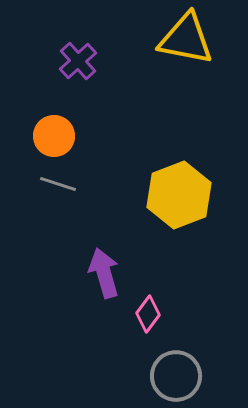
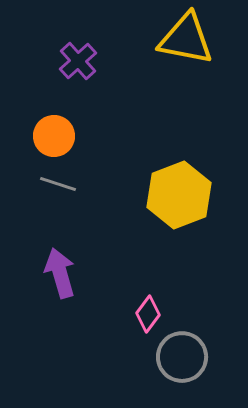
purple arrow: moved 44 px left
gray circle: moved 6 px right, 19 px up
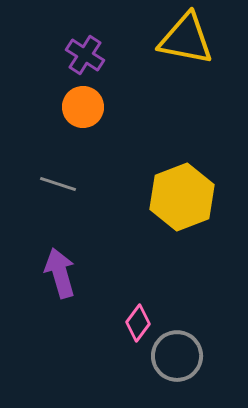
purple cross: moved 7 px right, 6 px up; rotated 15 degrees counterclockwise
orange circle: moved 29 px right, 29 px up
yellow hexagon: moved 3 px right, 2 px down
pink diamond: moved 10 px left, 9 px down
gray circle: moved 5 px left, 1 px up
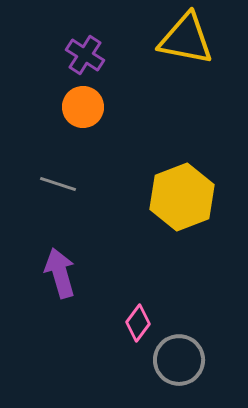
gray circle: moved 2 px right, 4 px down
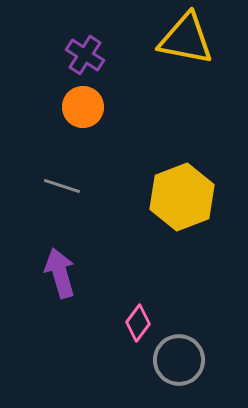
gray line: moved 4 px right, 2 px down
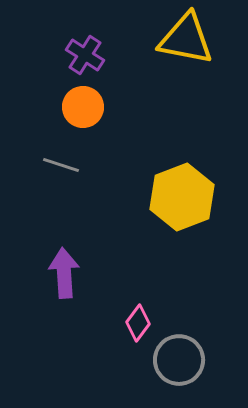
gray line: moved 1 px left, 21 px up
purple arrow: moved 4 px right; rotated 12 degrees clockwise
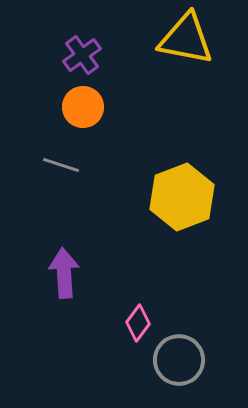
purple cross: moved 3 px left; rotated 21 degrees clockwise
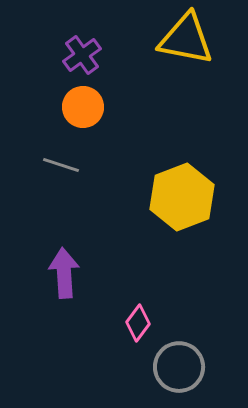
gray circle: moved 7 px down
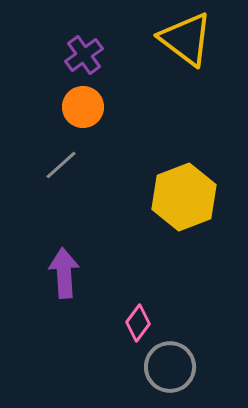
yellow triangle: rotated 26 degrees clockwise
purple cross: moved 2 px right
gray line: rotated 60 degrees counterclockwise
yellow hexagon: moved 2 px right
gray circle: moved 9 px left
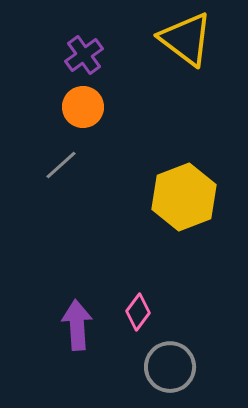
purple arrow: moved 13 px right, 52 px down
pink diamond: moved 11 px up
